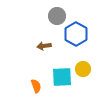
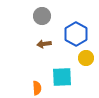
gray circle: moved 15 px left
brown arrow: moved 2 px up
yellow circle: moved 3 px right, 11 px up
orange semicircle: moved 1 px right, 2 px down; rotated 16 degrees clockwise
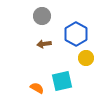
cyan square: moved 4 px down; rotated 10 degrees counterclockwise
orange semicircle: rotated 56 degrees counterclockwise
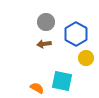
gray circle: moved 4 px right, 6 px down
cyan square: rotated 25 degrees clockwise
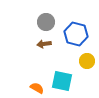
blue hexagon: rotated 15 degrees counterclockwise
yellow circle: moved 1 px right, 3 px down
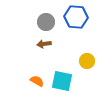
blue hexagon: moved 17 px up; rotated 10 degrees counterclockwise
orange semicircle: moved 7 px up
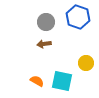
blue hexagon: moved 2 px right; rotated 15 degrees clockwise
yellow circle: moved 1 px left, 2 px down
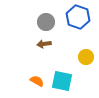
yellow circle: moved 6 px up
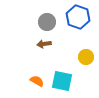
gray circle: moved 1 px right
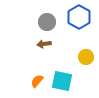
blue hexagon: moved 1 px right; rotated 10 degrees clockwise
orange semicircle: rotated 80 degrees counterclockwise
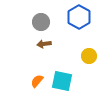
gray circle: moved 6 px left
yellow circle: moved 3 px right, 1 px up
